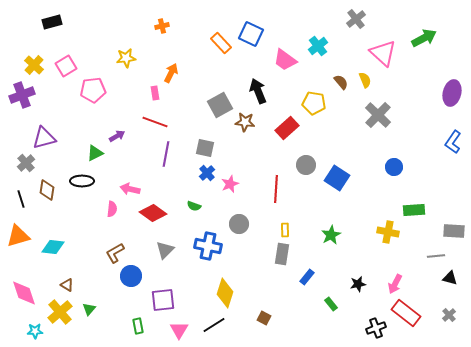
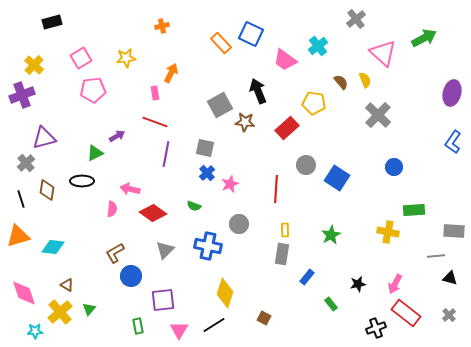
pink square at (66, 66): moved 15 px right, 8 px up
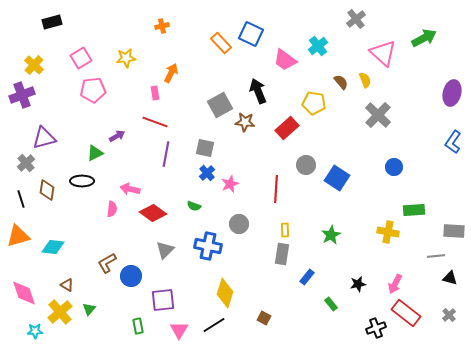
brown L-shape at (115, 253): moved 8 px left, 10 px down
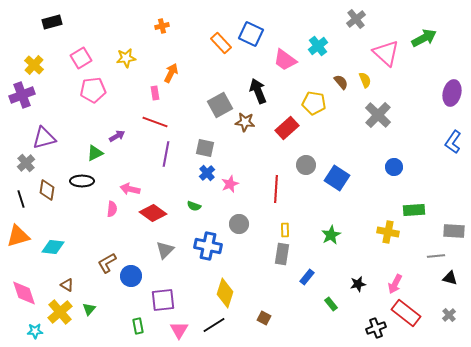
pink triangle at (383, 53): moved 3 px right
